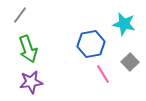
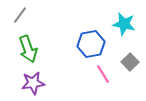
purple star: moved 2 px right, 1 px down
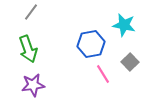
gray line: moved 11 px right, 3 px up
cyan star: moved 1 px down
purple star: moved 2 px down
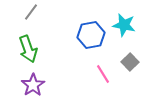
blue hexagon: moved 9 px up
purple star: rotated 25 degrees counterclockwise
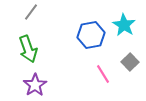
cyan star: rotated 20 degrees clockwise
purple star: moved 2 px right
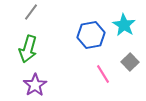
green arrow: rotated 36 degrees clockwise
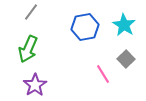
blue hexagon: moved 6 px left, 8 px up
green arrow: rotated 8 degrees clockwise
gray square: moved 4 px left, 3 px up
